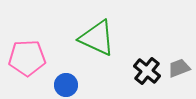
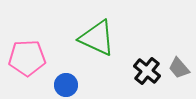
gray trapezoid: rotated 110 degrees counterclockwise
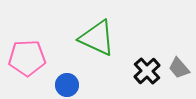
black cross: rotated 8 degrees clockwise
blue circle: moved 1 px right
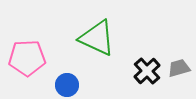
gray trapezoid: rotated 115 degrees clockwise
